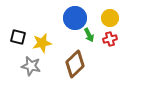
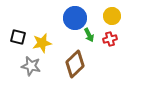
yellow circle: moved 2 px right, 2 px up
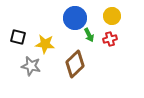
yellow star: moved 3 px right, 1 px down; rotated 18 degrees clockwise
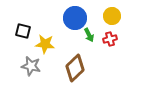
black square: moved 5 px right, 6 px up
brown diamond: moved 4 px down
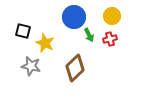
blue circle: moved 1 px left, 1 px up
yellow star: moved 1 px up; rotated 18 degrees clockwise
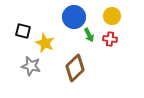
red cross: rotated 24 degrees clockwise
